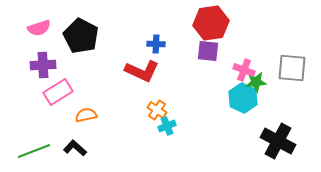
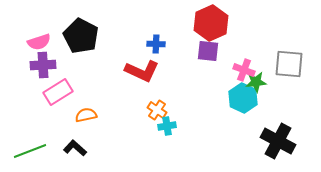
red hexagon: rotated 16 degrees counterclockwise
pink semicircle: moved 14 px down
gray square: moved 3 px left, 4 px up
cyan cross: rotated 12 degrees clockwise
green line: moved 4 px left
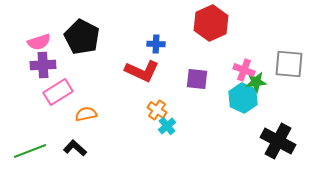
black pentagon: moved 1 px right, 1 px down
purple square: moved 11 px left, 28 px down
orange semicircle: moved 1 px up
cyan cross: rotated 30 degrees counterclockwise
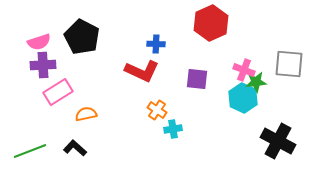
cyan cross: moved 6 px right, 3 px down; rotated 30 degrees clockwise
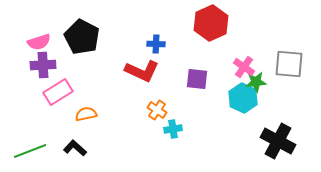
pink cross: moved 3 px up; rotated 15 degrees clockwise
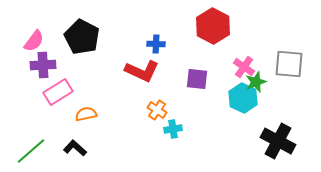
red hexagon: moved 2 px right, 3 px down; rotated 8 degrees counterclockwise
pink semicircle: moved 5 px left, 1 px up; rotated 35 degrees counterclockwise
green star: rotated 15 degrees counterclockwise
green line: moved 1 px right; rotated 20 degrees counterclockwise
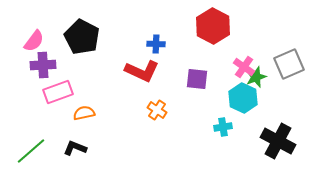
gray square: rotated 28 degrees counterclockwise
green star: moved 5 px up
pink rectangle: rotated 12 degrees clockwise
orange semicircle: moved 2 px left, 1 px up
cyan cross: moved 50 px right, 2 px up
black L-shape: rotated 20 degrees counterclockwise
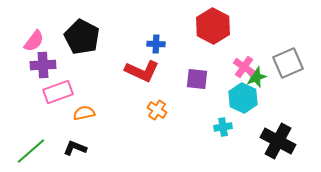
gray square: moved 1 px left, 1 px up
